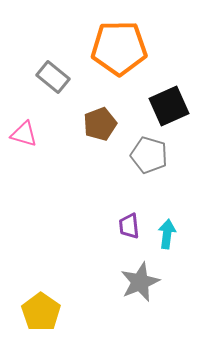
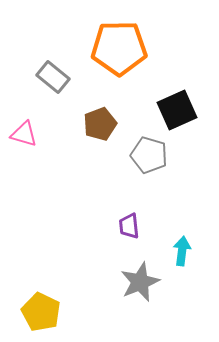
black square: moved 8 px right, 4 px down
cyan arrow: moved 15 px right, 17 px down
yellow pentagon: rotated 9 degrees counterclockwise
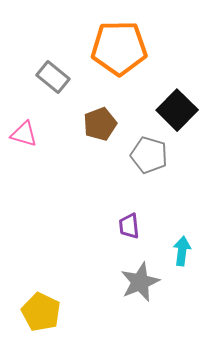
black square: rotated 21 degrees counterclockwise
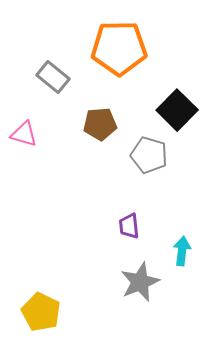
brown pentagon: rotated 16 degrees clockwise
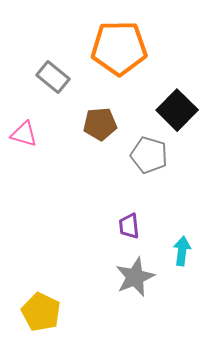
gray star: moved 5 px left, 5 px up
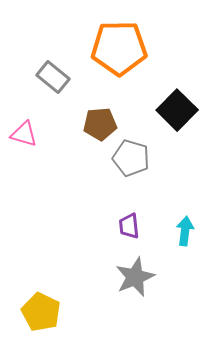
gray pentagon: moved 18 px left, 3 px down
cyan arrow: moved 3 px right, 20 px up
